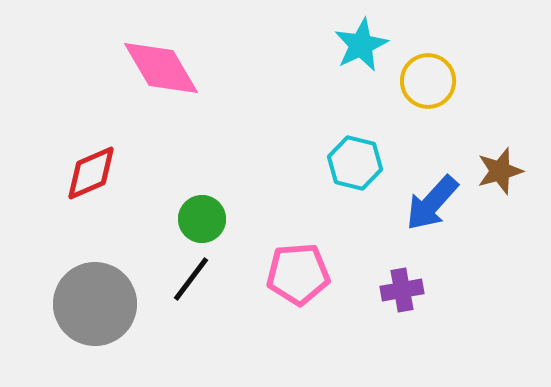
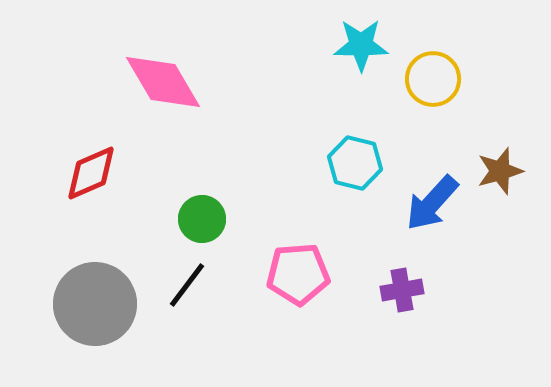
cyan star: rotated 26 degrees clockwise
pink diamond: moved 2 px right, 14 px down
yellow circle: moved 5 px right, 2 px up
black line: moved 4 px left, 6 px down
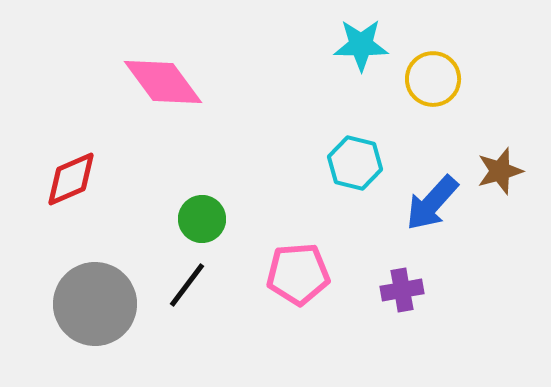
pink diamond: rotated 6 degrees counterclockwise
red diamond: moved 20 px left, 6 px down
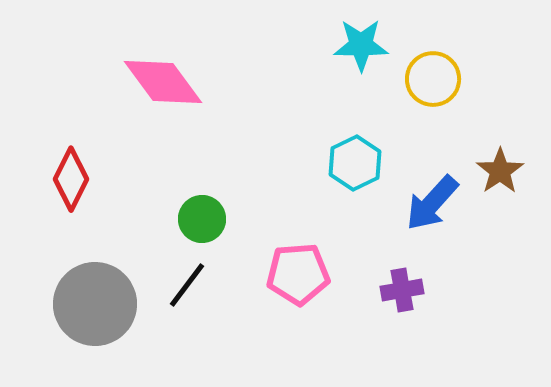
cyan hexagon: rotated 20 degrees clockwise
brown star: rotated 18 degrees counterclockwise
red diamond: rotated 40 degrees counterclockwise
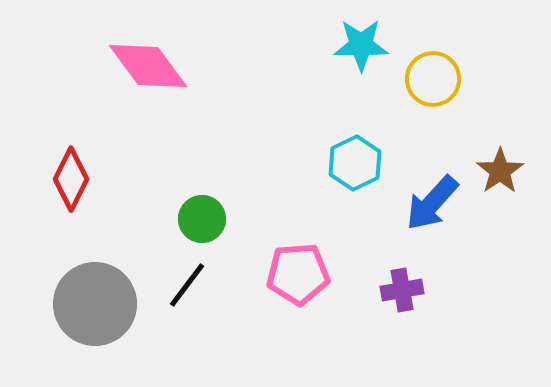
pink diamond: moved 15 px left, 16 px up
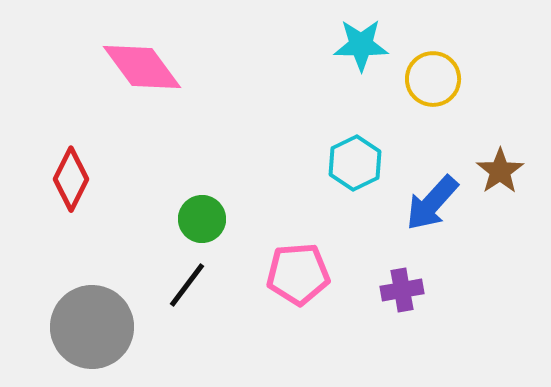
pink diamond: moved 6 px left, 1 px down
gray circle: moved 3 px left, 23 px down
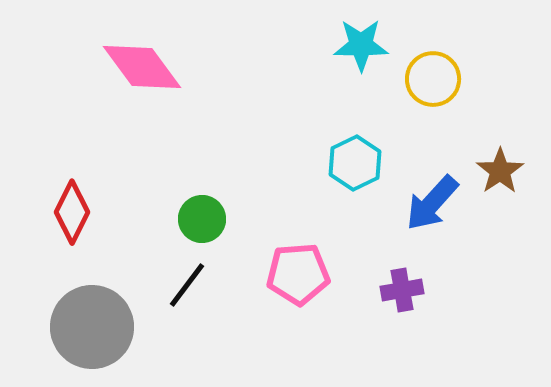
red diamond: moved 1 px right, 33 px down
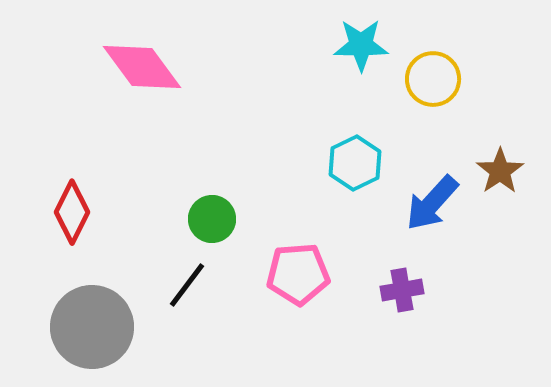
green circle: moved 10 px right
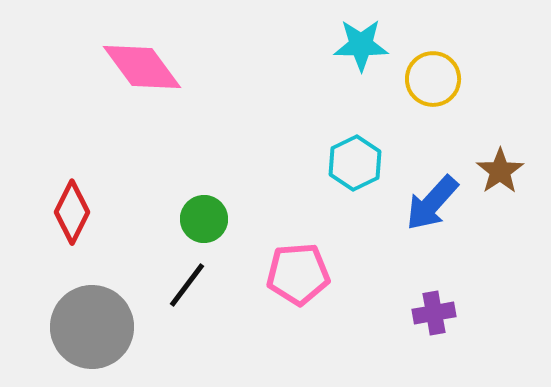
green circle: moved 8 px left
purple cross: moved 32 px right, 23 px down
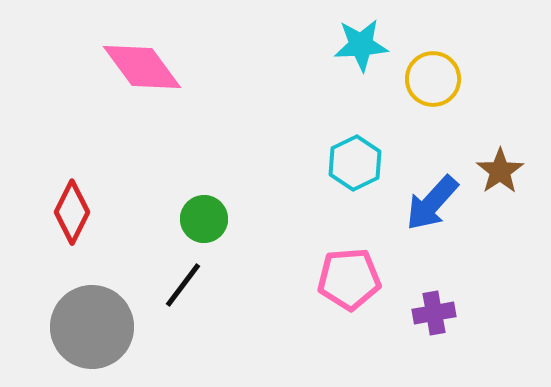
cyan star: rotated 4 degrees counterclockwise
pink pentagon: moved 51 px right, 5 px down
black line: moved 4 px left
